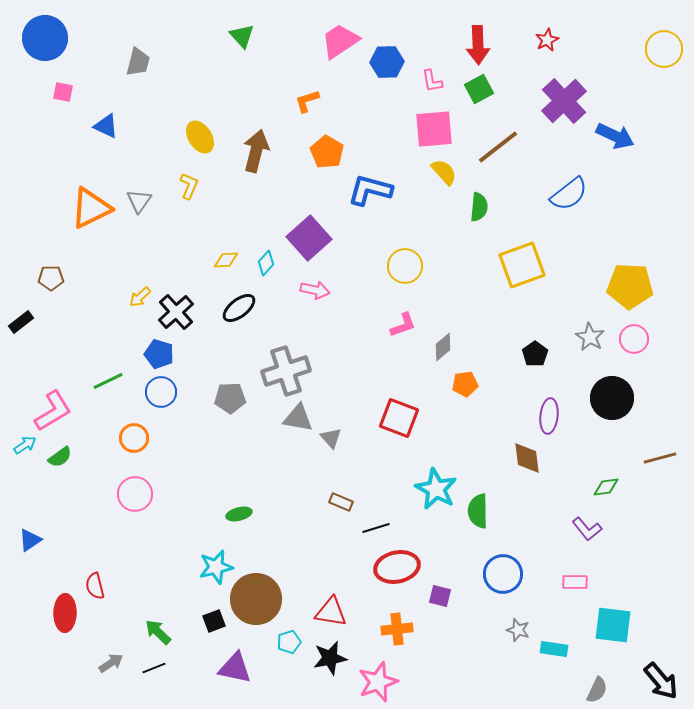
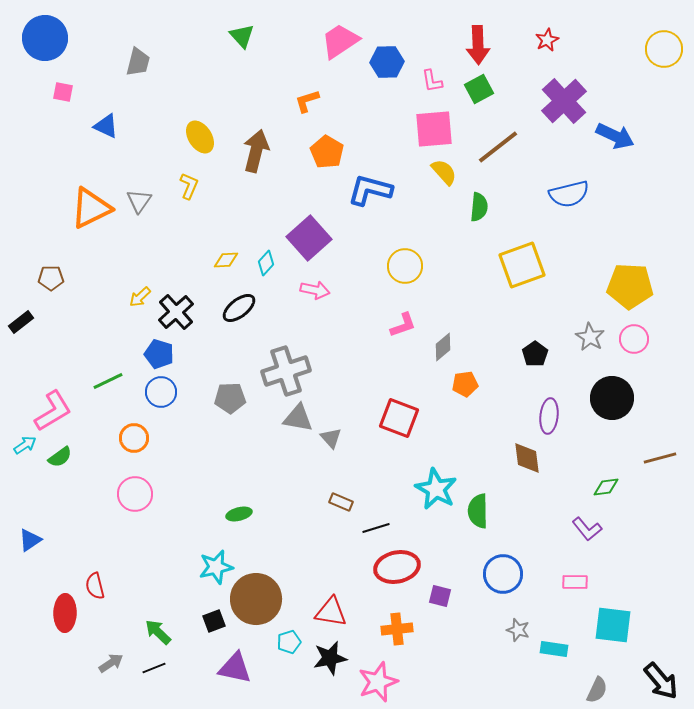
blue semicircle at (569, 194): rotated 24 degrees clockwise
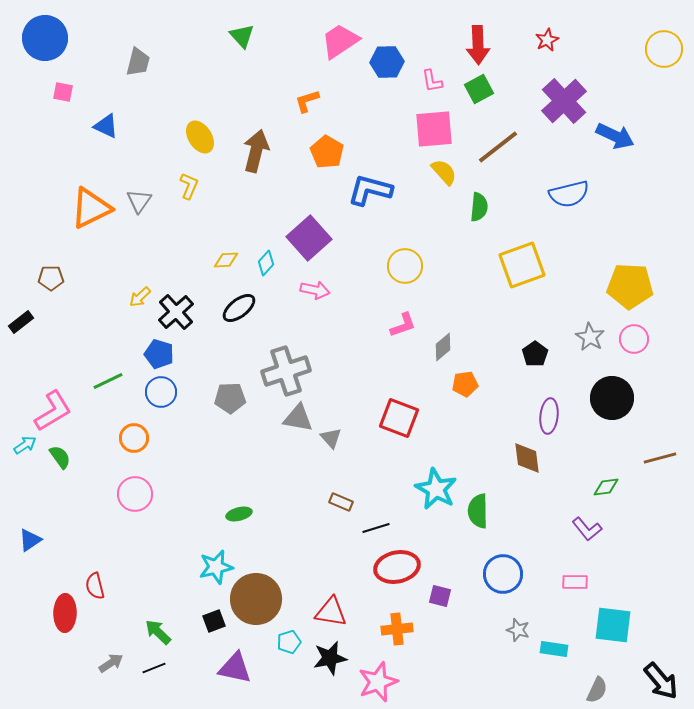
green semicircle at (60, 457): rotated 90 degrees counterclockwise
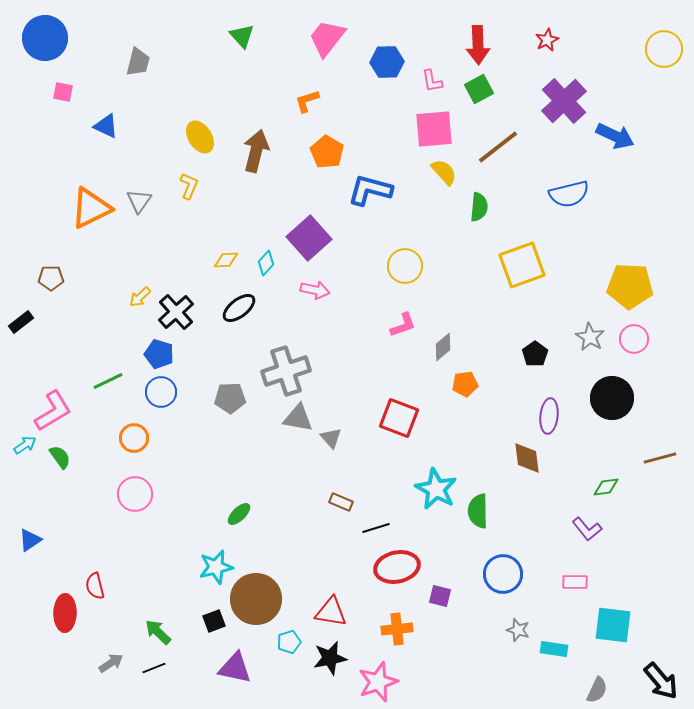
pink trapezoid at (340, 41): moved 13 px left, 3 px up; rotated 18 degrees counterclockwise
green ellipse at (239, 514): rotated 30 degrees counterclockwise
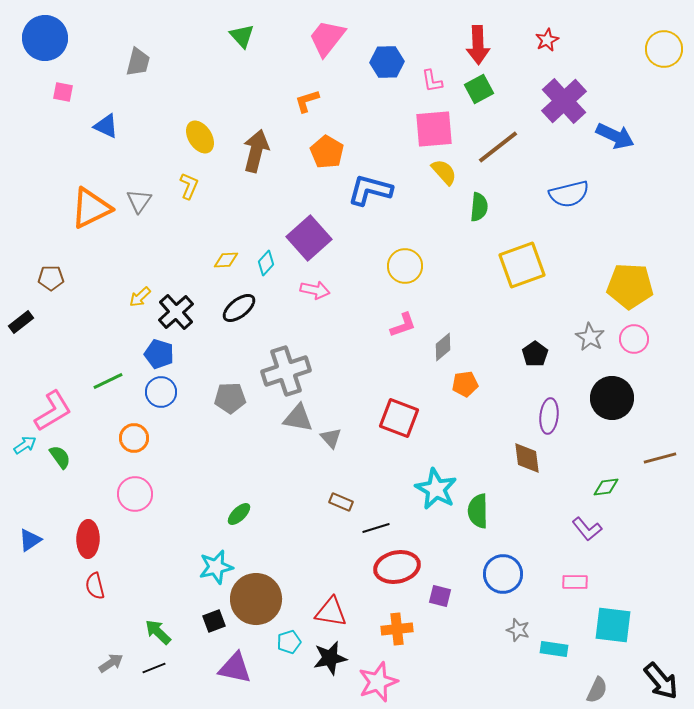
red ellipse at (65, 613): moved 23 px right, 74 px up
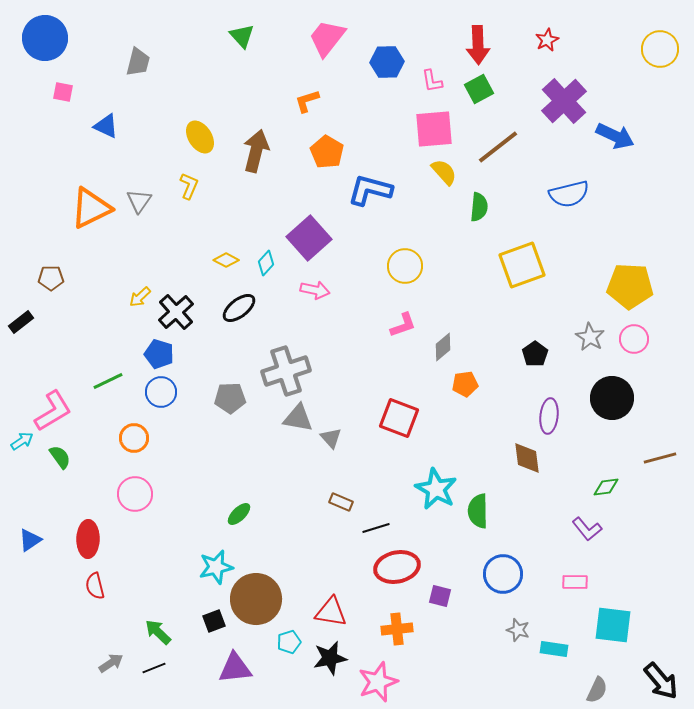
yellow circle at (664, 49): moved 4 px left
yellow diamond at (226, 260): rotated 30 degrees clockwise
cyan arrow at (25, 445): moved 3 px left, 4 px up
purple triangle at (235, 668): rotated 18 degrees counterclockwise
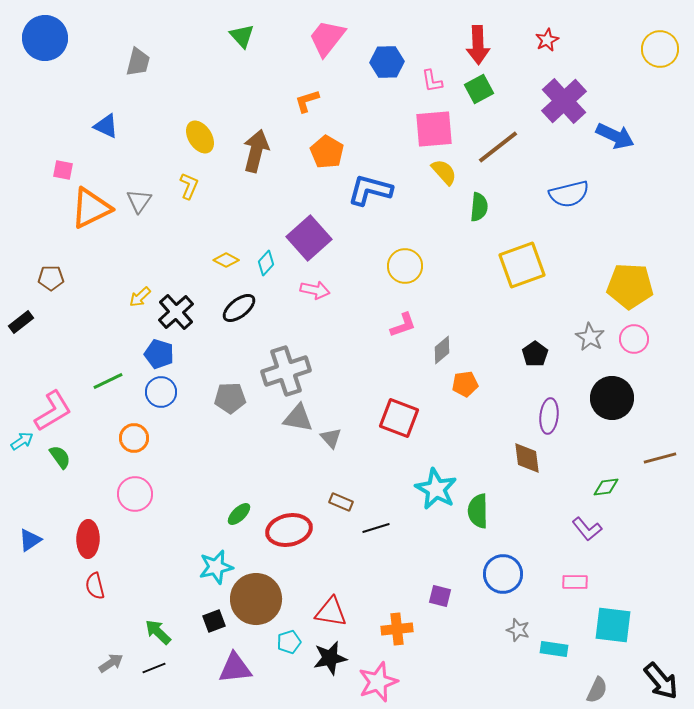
pink square at (63, 92): moved 78 px down
gray diamond at (443, 347): moved 1 px left, 3 px down
red ellipse at (397, 567): moved 108 px left, 37 px up
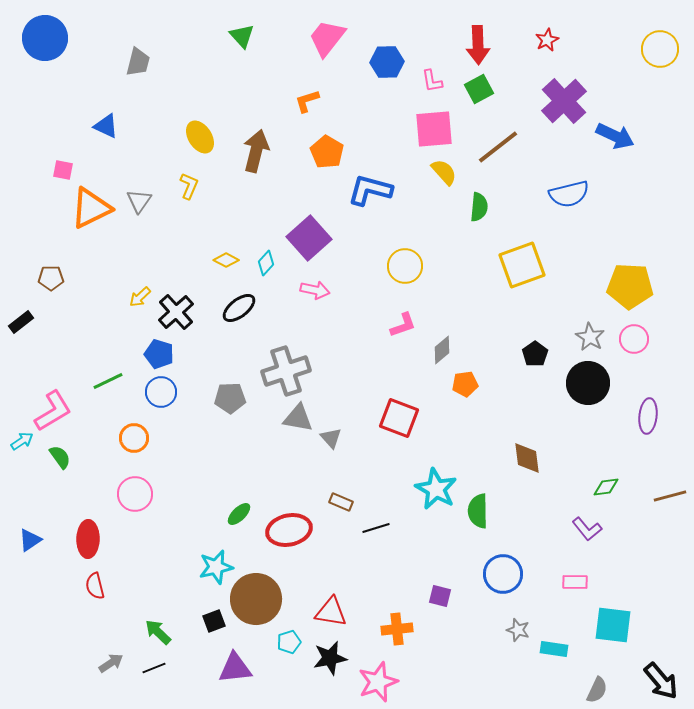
black circle at (612, 398): moved 24 px left, 15 px up
purple ellipse at (549, 416): moved 99 px right
brown line at (660, 458): moved 10 px right, 38 px down
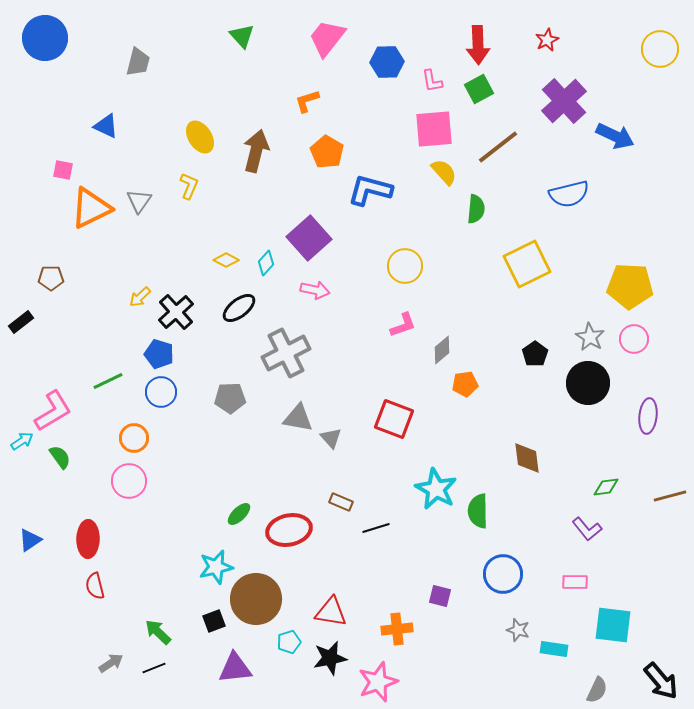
green semicircle at (479, 207): moved 3 px left, 2 px down
yellow square at (522, 265): moved 5 px right, 1 px up; rotated 6 degrees counterclockwise
gray cross at (286, 371): moved 18 px up; rotated 9 degrees counterclockwise
red square at (399, 418): moved 5 px left, 1 px down
pink circle at (135, 494): moved 6 px left, 13 px up
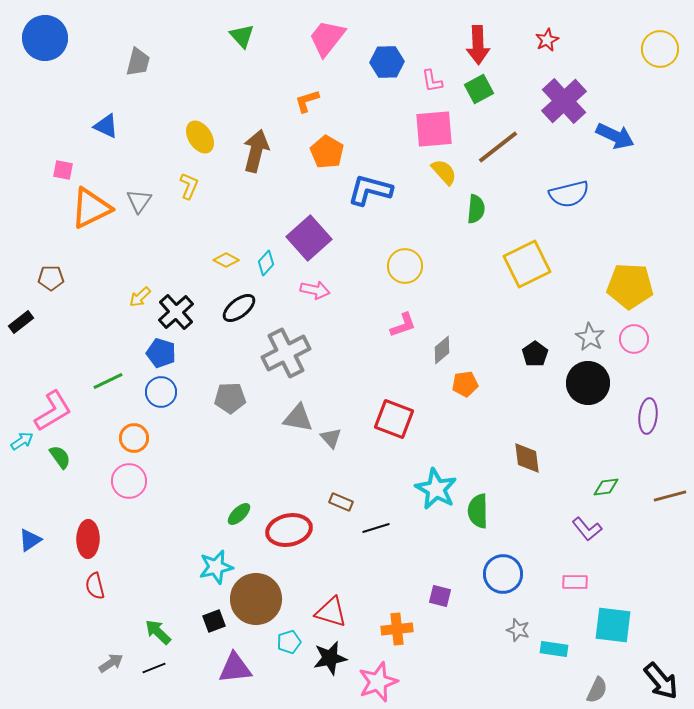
blue pentagon at (159, 354): moved 2 px right, 1 px up
red triangle at (331, 612): rotated 8 degrees clockwise
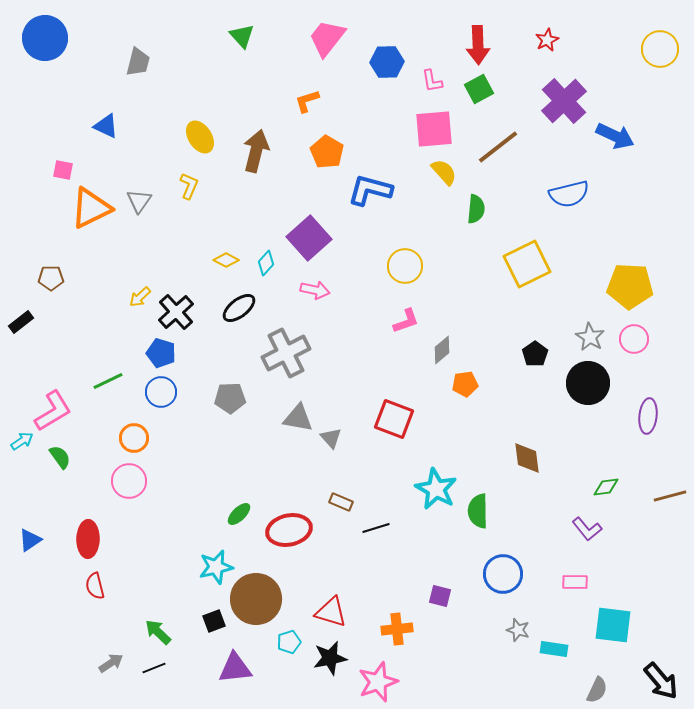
pink L-shape at (403, 325): moved 3 px right, 4 px up
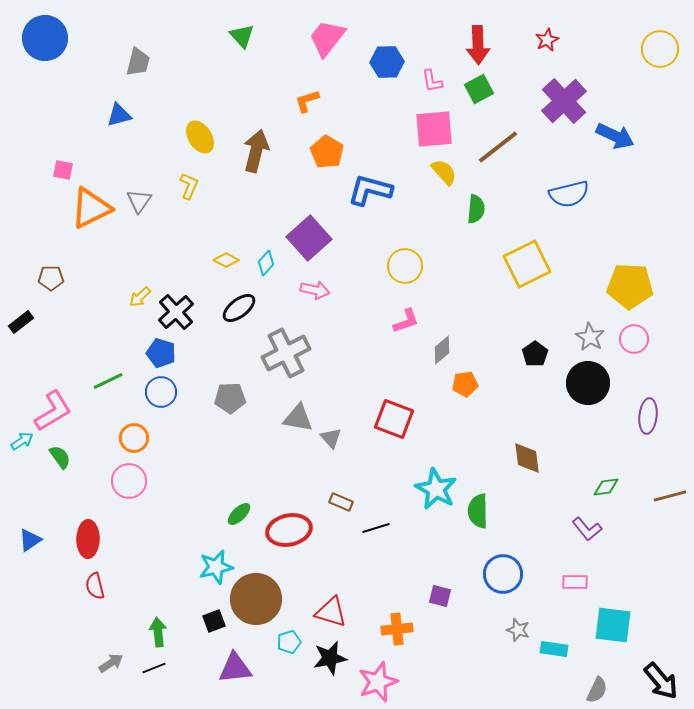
blue triangle at (106, 126): moved 13 px right, 11 px up; rotated 40 degrees counterclockwise
green arrow at (158, 632): rotated 40 degrees clockwise
